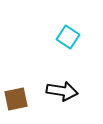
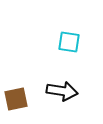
cyan square: moved 1 px right, 5 px down; rotated 25 degrees counterclockwise
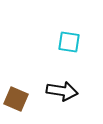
brown square: rotated 35 degrees clockwise
